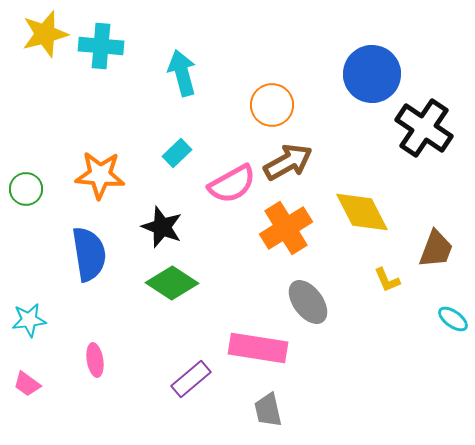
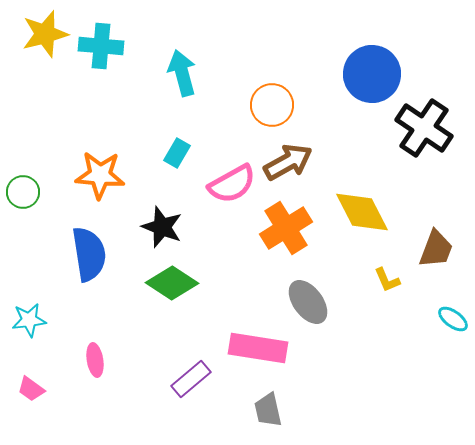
cyan rectangle: rotated 16 degrees counterclockwise
green circle: moved 3 px left, 3 px down
pink trapezoid: moved 4 px right, 5 px down
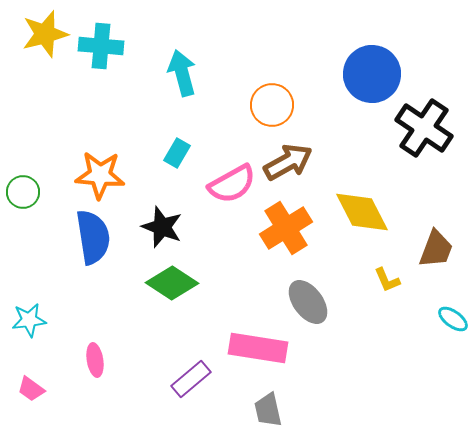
blue semicircle: moved 4 px right, 17 px up
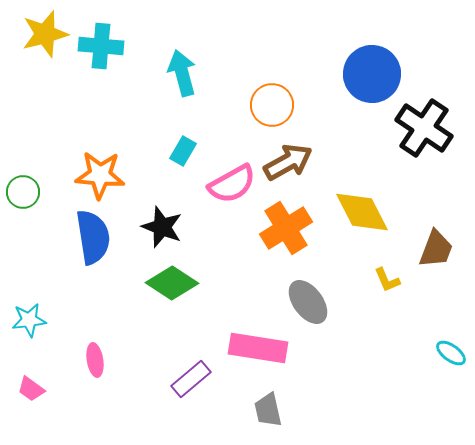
cyan rectangle: moved 6 px right, 2 px up
cyan ellipse: moved 2 px left, 34 px down
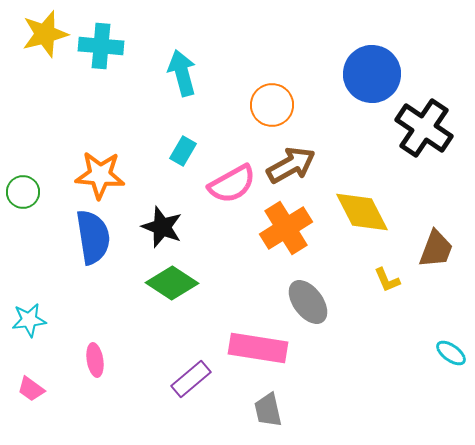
brown arrow: moved 3 px right, 3 px down
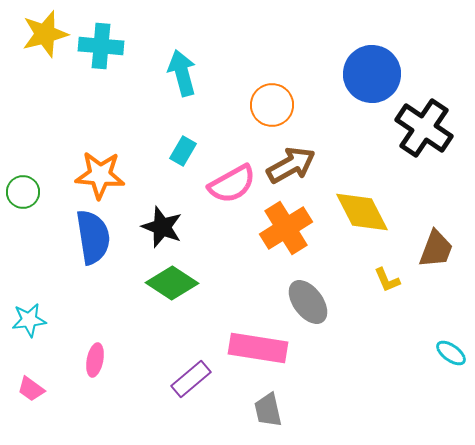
pink ellipse: rotated 20 degrees clockwise
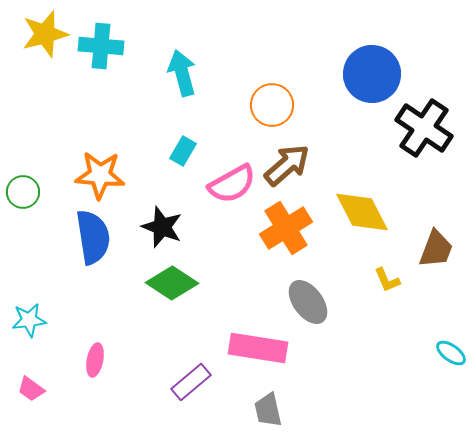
brown arrow: moved 4 px left; rotated 12 degrees counterclockwise
purple rectangle: moved 3 px down
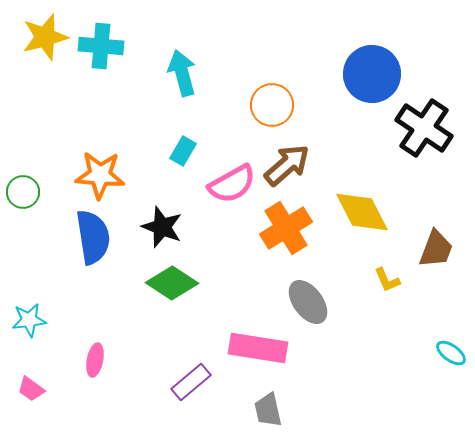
yellow star: moved 3 px down
